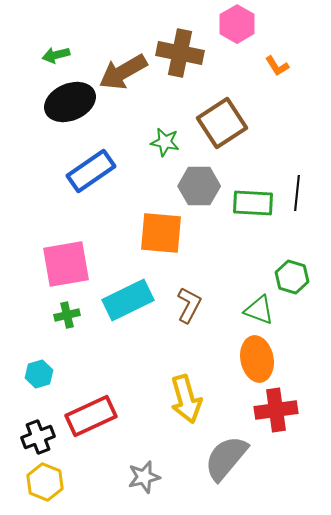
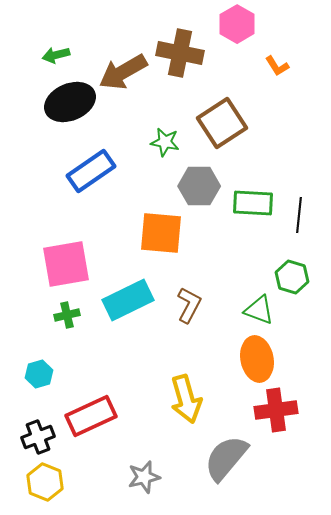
black line: moved 2 px right, 22 px down
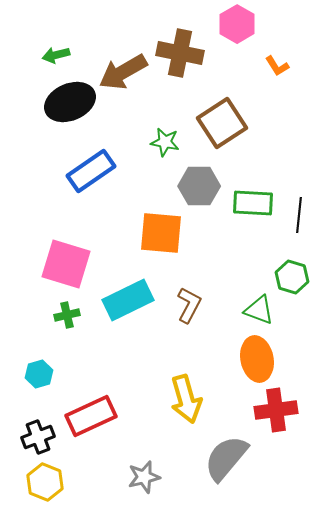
pink square: rotated 27 degrees clockwise
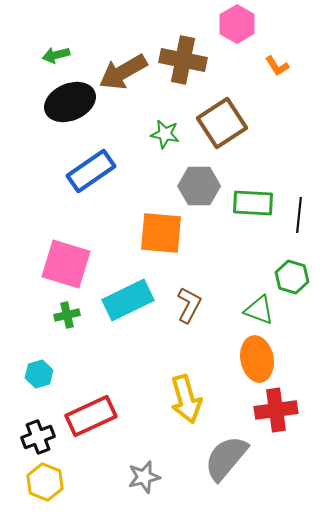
brown cross: moved 3 px right, 7 px down
green star: moved 8 px up
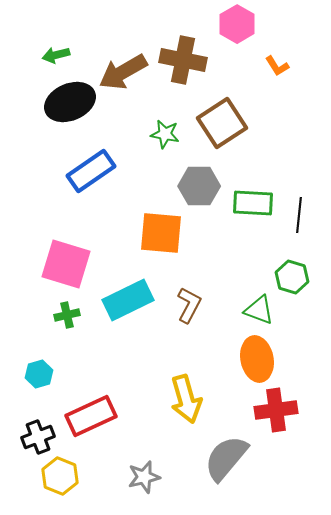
yellow hexagon: moved 15 px right, 6 px up
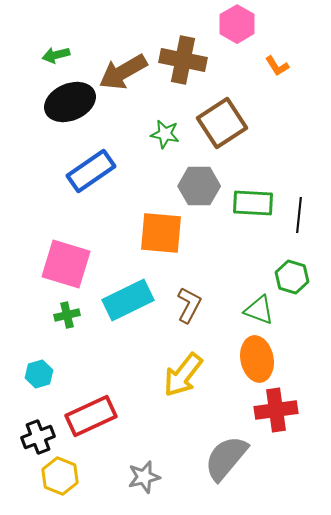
yellow arrow: moved 3 px left, 24 px up; rotated 54 degrees clockwise
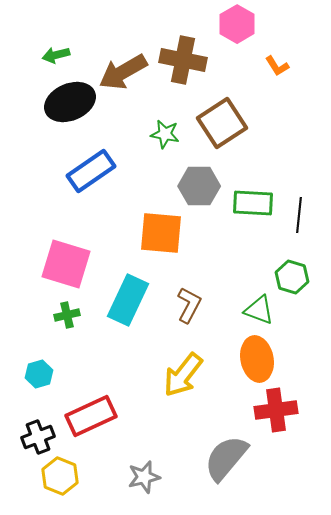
cyan rectangle: rotated 39 degrees counterclockwise
